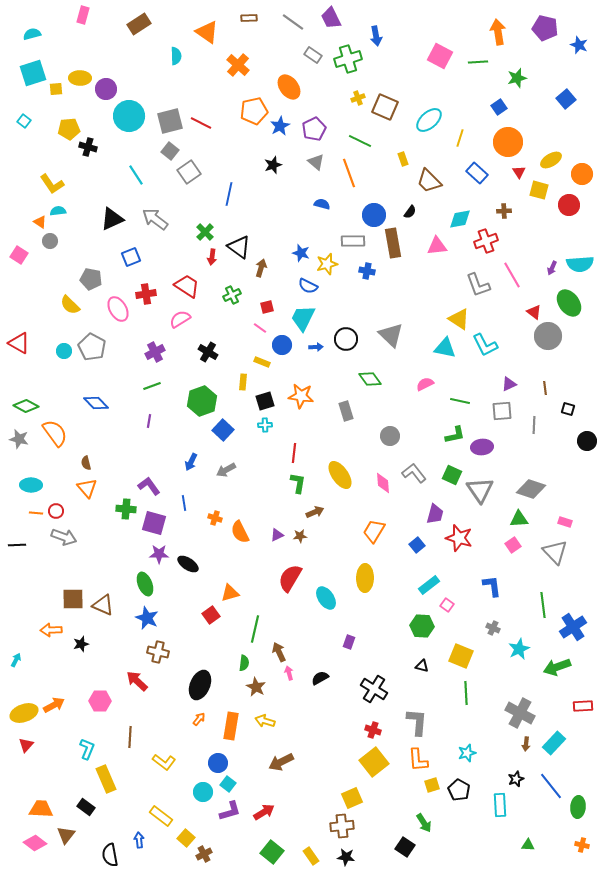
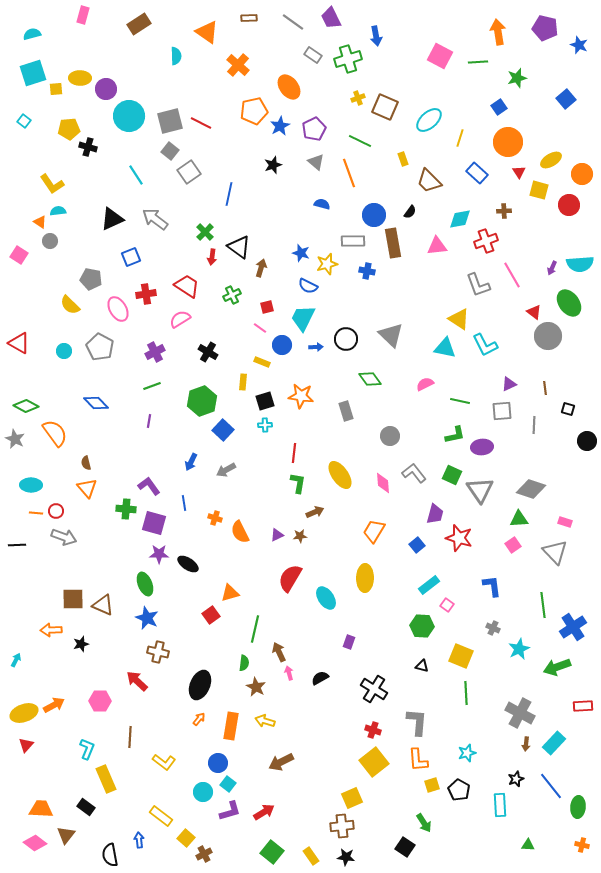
gray pentagon at (92, 347): moved 8 px right
gray star at (19, 439): moved 4 px left; rotated 12 degrees clockwise
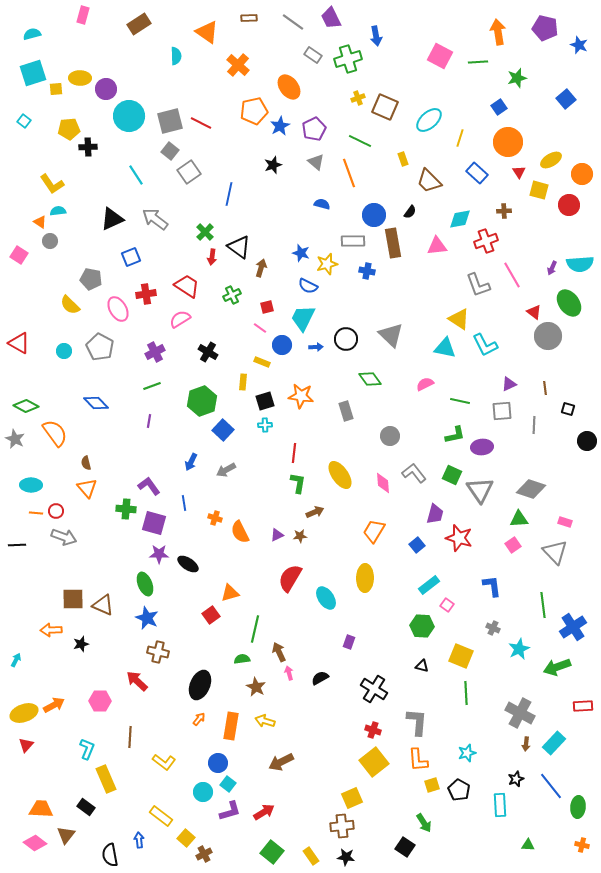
black cross at (88, 147): rotated 18 degrees counterclockwise
green semicircle at (244, 663): moved 2 px left, 4 px up; rotated 105 degrees counterclockwise
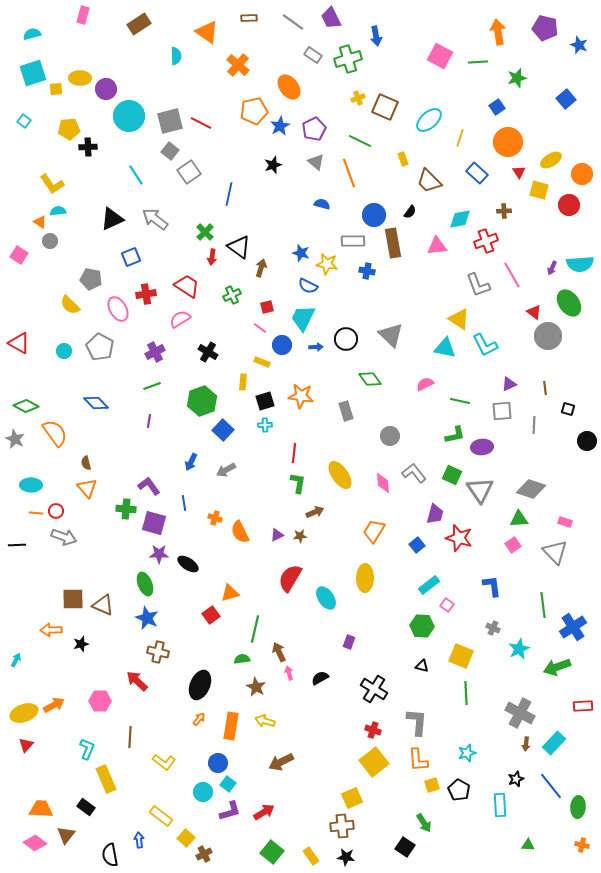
blue square at (499, 107): moved 2 px left
yellow star at (327, 264): rotated 25 degrees clockwise
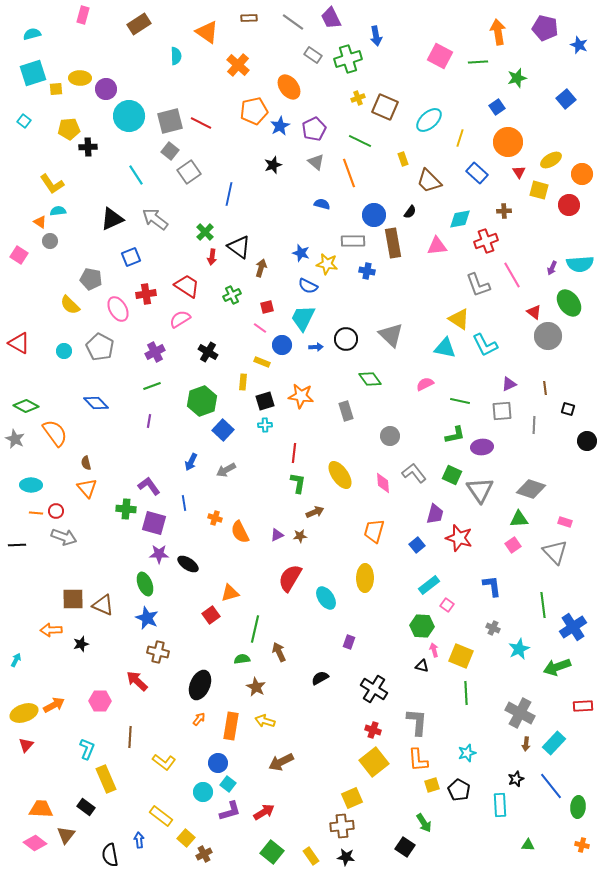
orange trapezoid at (374, 531): rotated 15 degrees counterclockwise
pink arrow at (289, 673): moved 145 px right, 23 px up
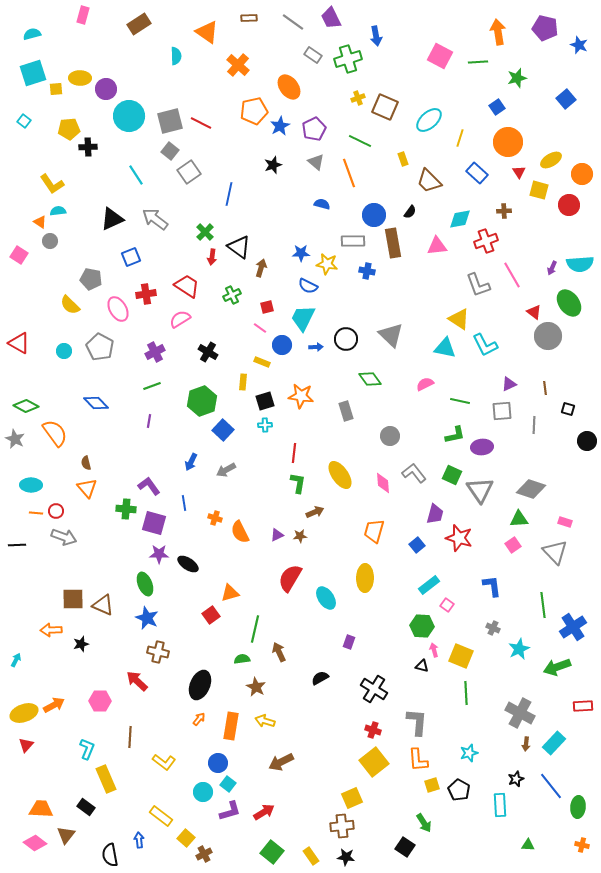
blue star at (301, 253): rotated 18 degrees counterclockwise
cyan star at (467, 753): moved 2 px right
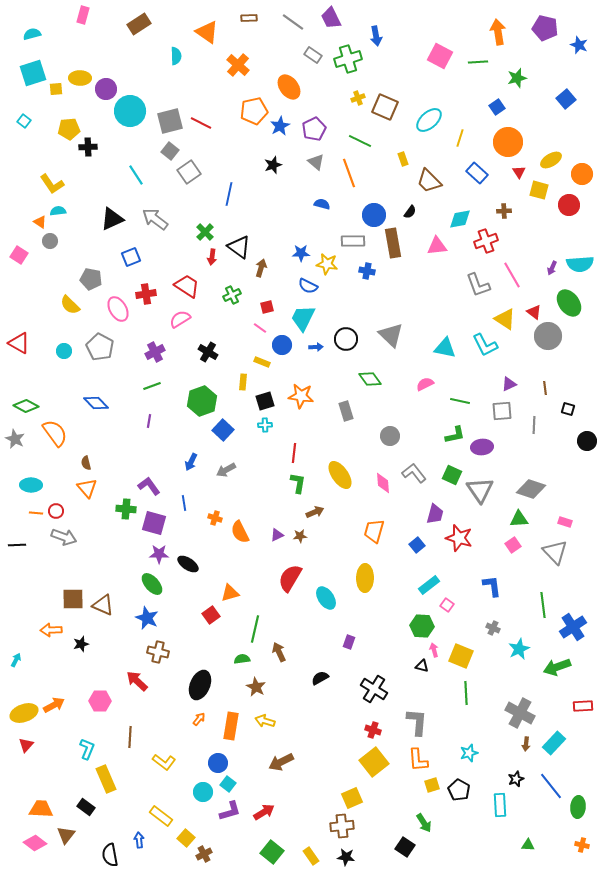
cyan circle at (129, 116): moved 1 px right, 5 px up
yellow triangle at (459, 319): moved 46 px right
green ellipse at (145, 584): moved 7 px right; rotated 20 degrees counterclockwise
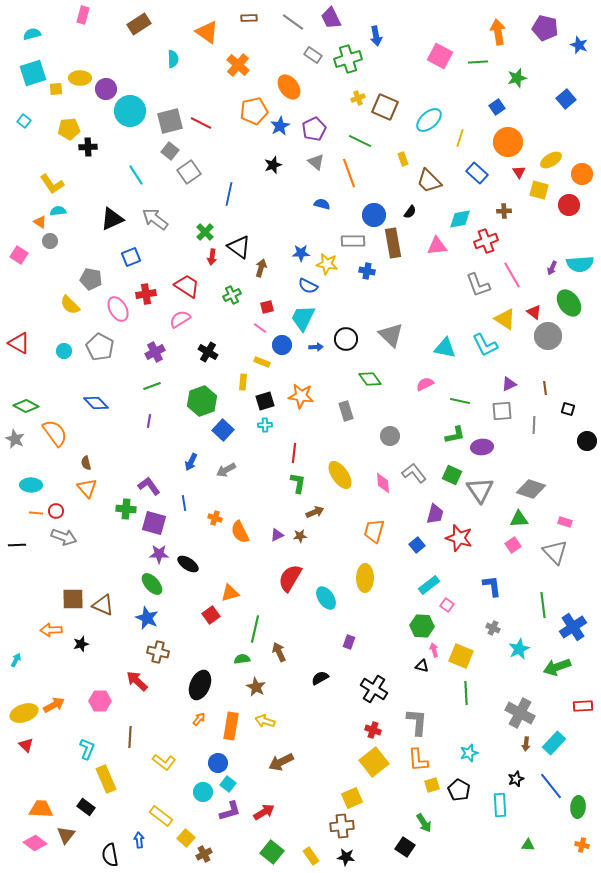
cyan semicircle at (176, 56): moved 3 px left, 3 px down
red triangle at (26, 745): rotated 28 degrees counterclockwise
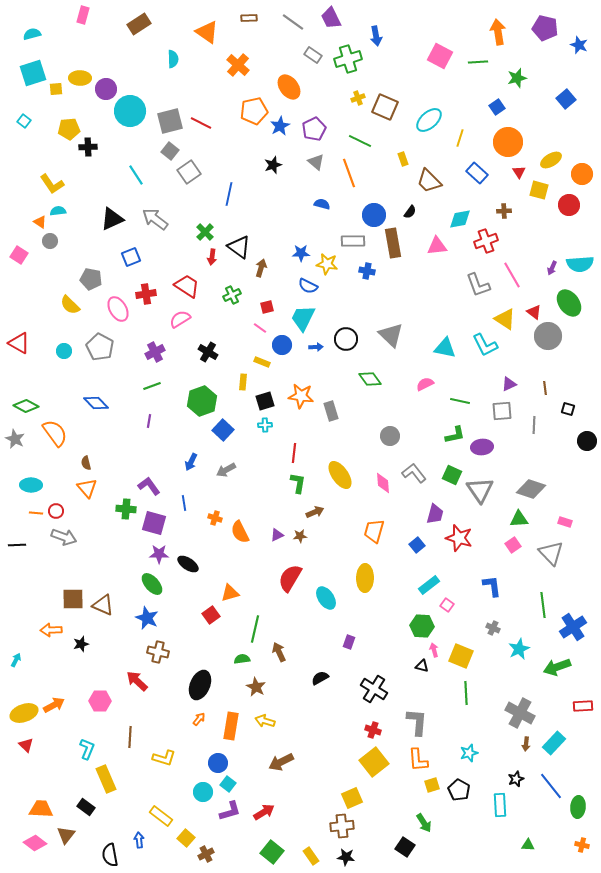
gray rectangle at (346, 411): moved 15 px left
gray triangle at (555, 552): moved 4 px left, 1 px down
yellow L-shape at (164, 762): moved 4 px up; rotated 20 degrees counterclockwise
brown cross at (204, 854): moved 2 px right
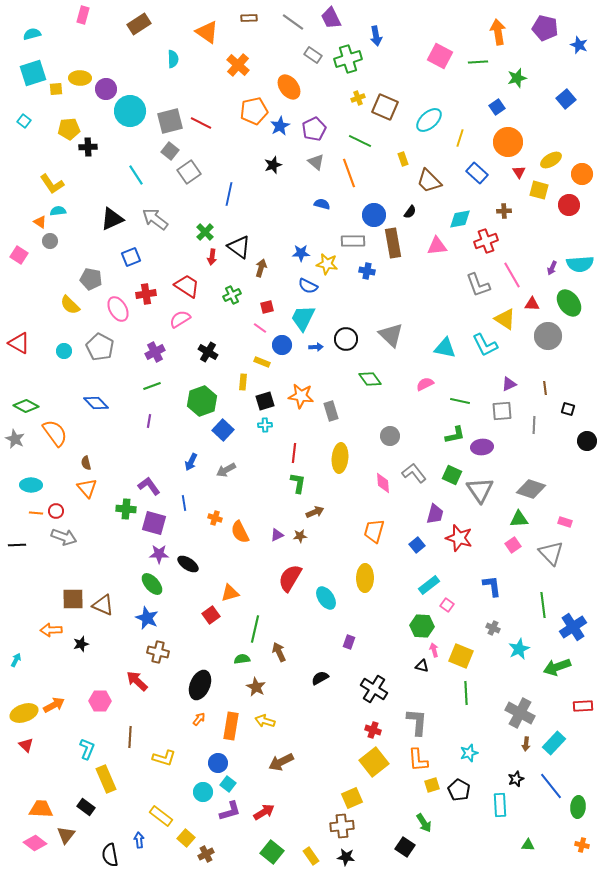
red triangle at (534, 312): moved 2 px left, 8 px up; rotated 35 degrees counterclockwise
yellow ellipse at (340, 475): moved 17 px up; rotated 40 degrees clockwise
